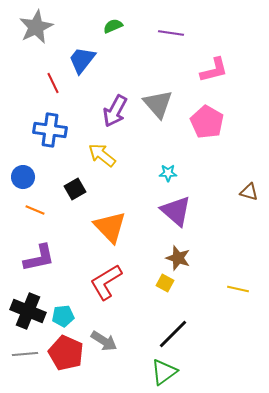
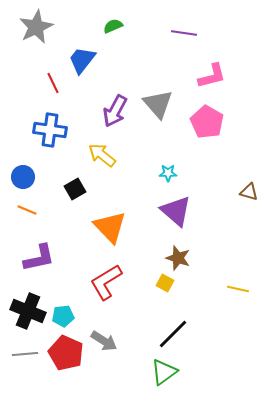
purple line: moved 13 px right
pink L-shape: moved 2 px left, 6 px down
orange line: moved 8 px left
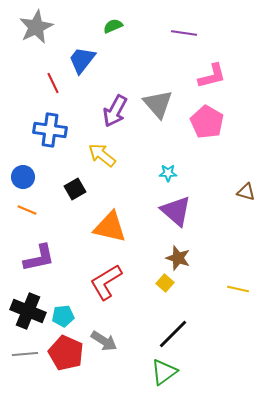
brown triangle: moved 3 px left
orange triangle: rotated 33 degrees counterclockwise
yellow square: rotated 12 degrees clockwise
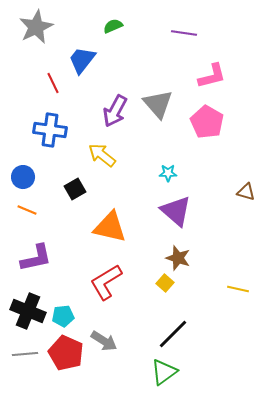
purple L-shape: moved 3 px left
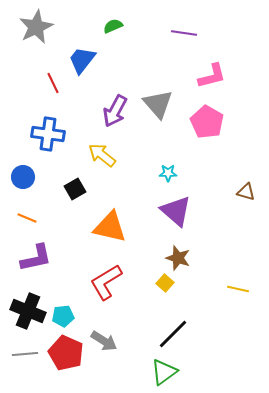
blue cross: moved 2 px left, 4 px down
orange line: moved 8 px down
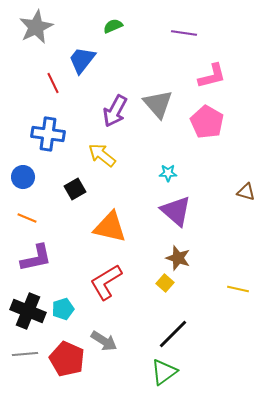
cyan pentagon: moved 7 px up; rotated 10 degrees counterclockwise
red pentagon: moved 1 px right, 6 px down
